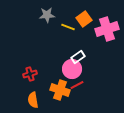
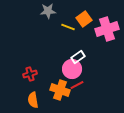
gray star: moved 1 px right, 4 px up
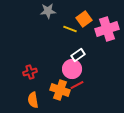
yellow line: moved 2 px right, 2 px down
white rectangle: moved 2 px up
red cross: moved 2 px up
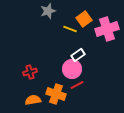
gray star: rotated 14 degrees counterclockwise
orange cross: moved 4 px left, 4 px down
orange semicircle: rotated 91 degrees clockwise
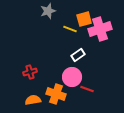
orange square: rotated 21 degrees clockwise
pink cross: moved 7 px left
pink circle: moved 8 px down
red line: moved 10 px right, 4 px down; rotated 48 degrees clockwise
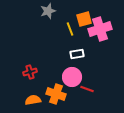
yellow line: rotated 48 degrees clockwise
white rectangle: moved 1 px left, 1 px up; rotated 24 degrees clockwise
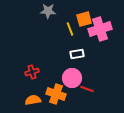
gray star: rotated 21 degrees clockwise
red cross: moved 2 px right
pink circle: moved 1 px down
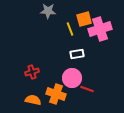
orange semicircle: rotated 21 degrees clockwise
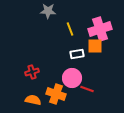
orange square: moved 11 px right, 27 px down; rotated 14 degrees clockwise
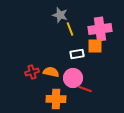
gray star: moved 12 px right, 4 px down; rotated 14 degrees clockwise
pink cross: rotated 10 degrees clockwise
pink circle: moved 1 px right
red line: moved 2 px left
orange cross: moved 5 px down; rotated 18 degrees counterclockwise
orange semicircle: moved 18 px right, 28 px up
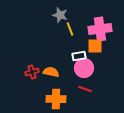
white rectangle: moved 2 px right, 2 px down
pink circle: moved 11 px right, 10 px up
